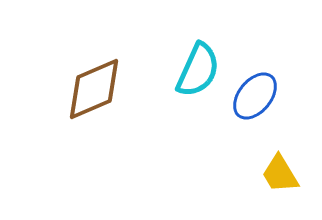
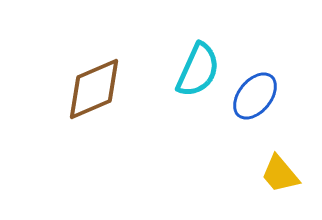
yellow trapezoid: rotated 9 degrees counterclockwise
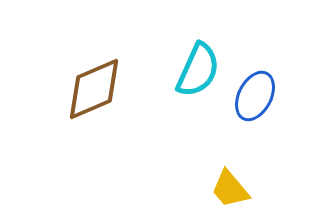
blue ellipse: rotated 12 degrees counterclockwise
yellow trapezoid: moved 50 px left, 15 px down
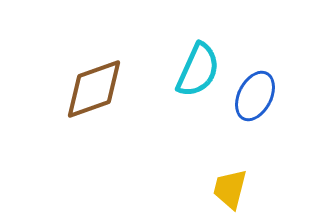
brown diamond: rotated 4 degrees clockwise
yellow trapezoid: rotated 54 degrees clockwise
